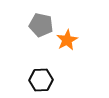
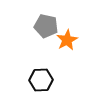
gray pentagon: moved 5 px right, 1 px down
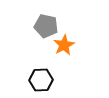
orange star: moved 3 px left, 5 px down
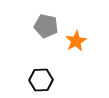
orange star: moved 12 px right, 4 px up
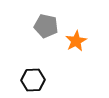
black hexagon: moved 8 px left
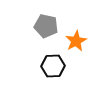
black hexagon: moved 20 px right, 14 px up
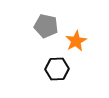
black hexagon: moved 4 px right, 3 px down
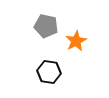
black hexagon: moved 8 px left, 3 px down; rotated 10 degrees clockwise
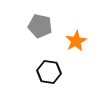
gray pentagon: moved 6 px left
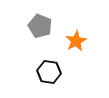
gray pentagon: rotated 10 degrees clockwise
